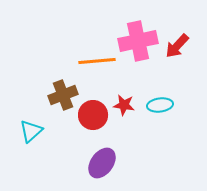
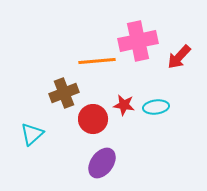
red arrow: moved 2 px right, 11 px down
brown cross: moved 1 px right, 2 px up
cyan ellipse: moved 4 px left, 2 px down
red circle: moved 4 px down
cyan triangle: moved 1 px right, 3 px down
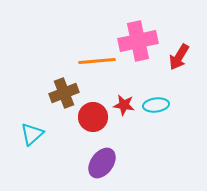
red arrow: rotated 12 degrees counterclockwise
cyan ellipse: moved 2 px up
red circle: moved 2 px up
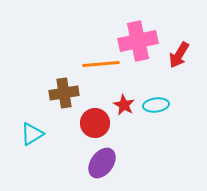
red arrow: moved 2 px up
orange line: moved 4 px right, 3 px down
brown cross: rotated 12 degrees clockwise
red star: rotated 20 degrees clockwise
red circle: moved 2 px right, 6 px down
cyan triangle: rotated 10 degrees clockwise
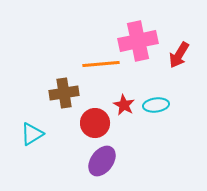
purple ellipse: moved 2 px up
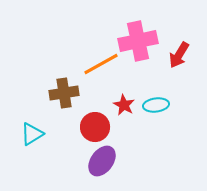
orange line: rotated 24 degrees counterclockwise
red circle: moved 4 px down
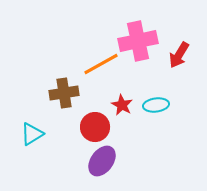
red star: moved 2 px left
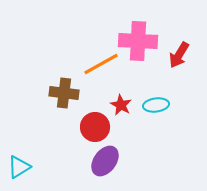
pink cross: rotated 15 degrees clockwise
brown cross: rotated 16 degrees clockwise
red star: moved 1 px left
cyan triangle: moved 13 px left, 33 px down
purple ellipse: moved 3 px right
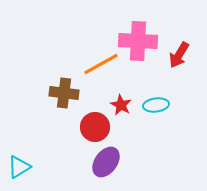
purple ellipse: moved 1 px right, 1 px down
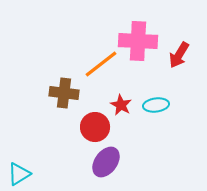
orange line: rotated 9 degrees counterclockwise
cyan triangle: moved 7 px down
